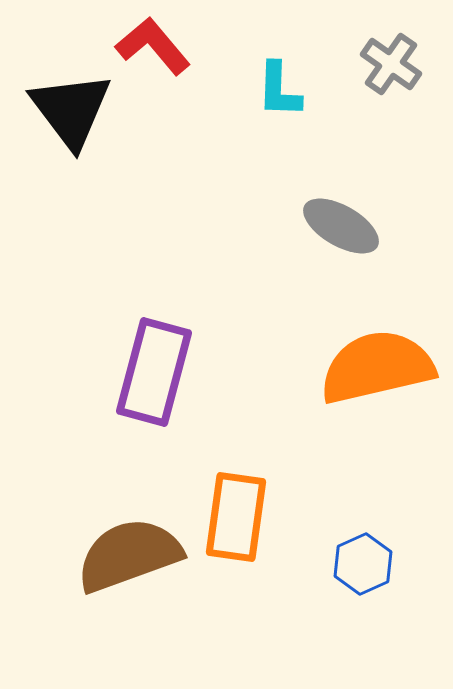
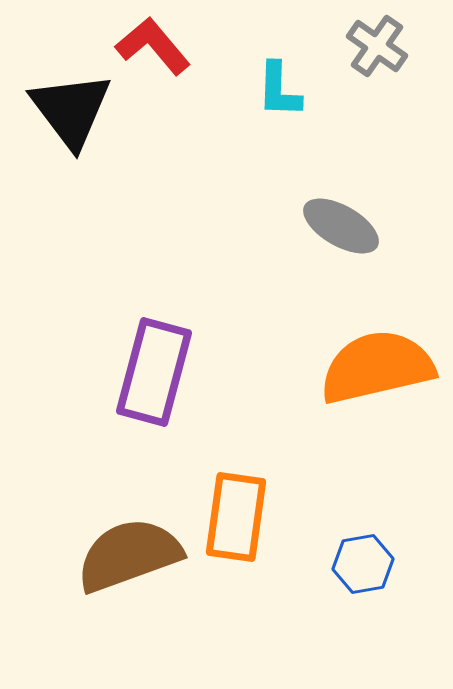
gray cross: moved 14 px left, 18 px up
blue hexagon: rotated 14 degrees clockwise
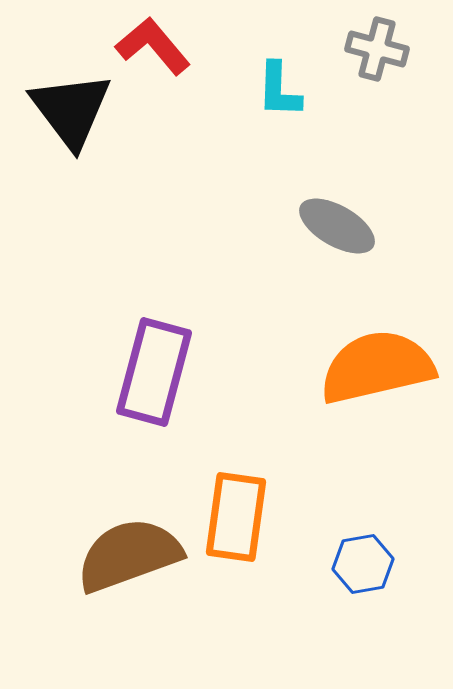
gray cross: moved 3 px down; rotated 20 degrees counterclockwise
gray ellipse: moved 4 px left
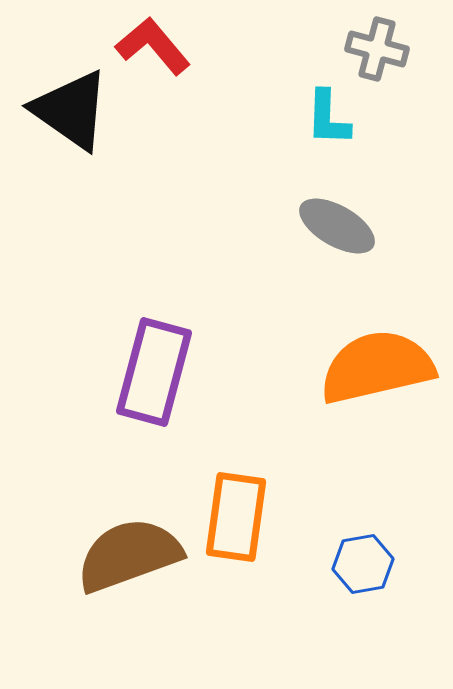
cyan L-shape: moved 49 px right, 28 px down
black triangle: rotated 18 degrees counterclockwise
